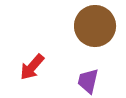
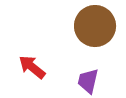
red arrow: rotated 88 degrees clockwise
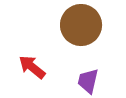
brown circle: moved 14 px left, 1 px up
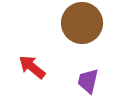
brown circle: moved 1 px right, 2 px up
